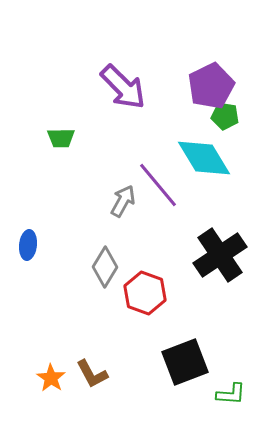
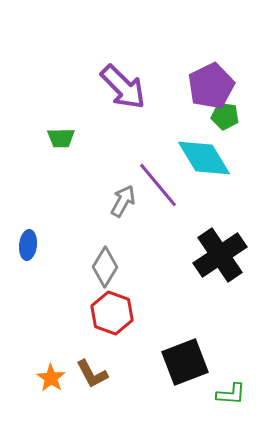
red hexagon: moved 33 px left, 20 px down
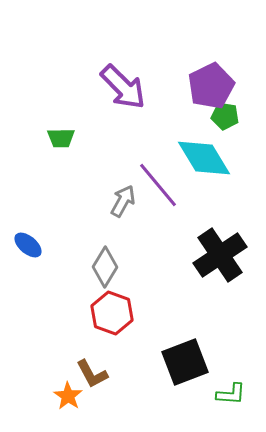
blue ellipse: rotated 56 degrees counterclockwise
orange star: moved 17 px right, 18 px down
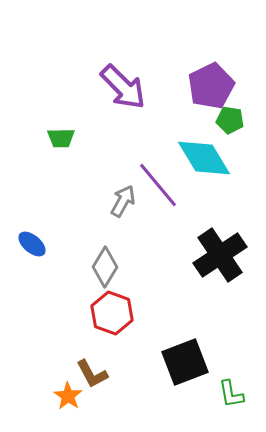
green pentagon: moved 5 px right, 4 px down
blue ellipse: moved 4 px right, 1 px up
green L-shape: rotated 76 degrees clockwise
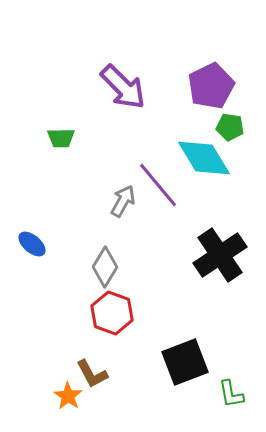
green pentagon: moved 7 px down
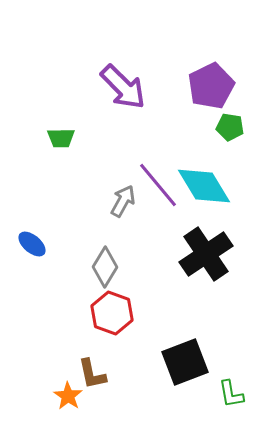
cyan diamond: moved 28 px down
black cross: moved 14 px left, 1 px up
brown L-shape: rotated 16 degrees clockwise
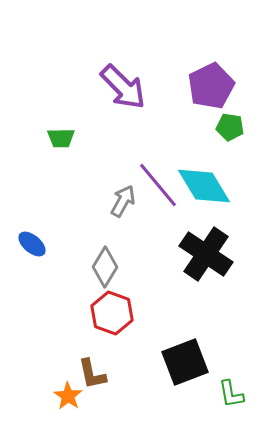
black cross: rotated 22 degrees counterclockwise
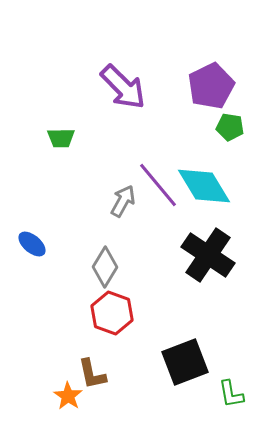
black cross: moved 2 px right, 1 px down
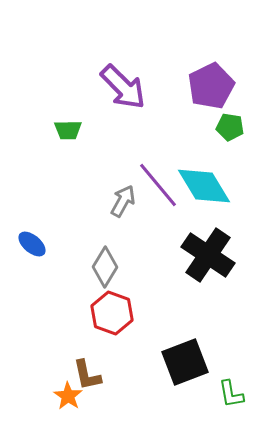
green trapezoid: moved 7 px right, 8 px up
brown L-shape: moved 5 px left, 1 px down
